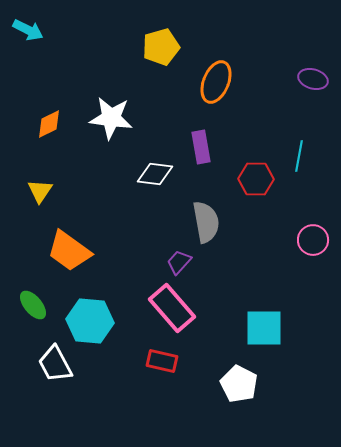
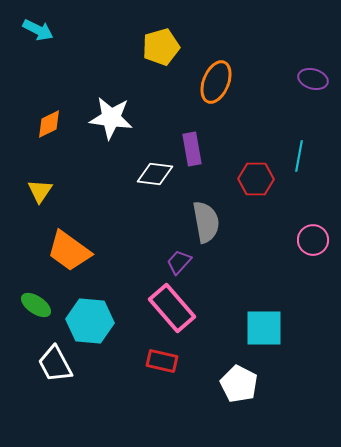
cyan arrow: moved 10 px right
purple rectangle: moved 9 px left, 2 px down
green ellipse: moved 3 px right; rotated 16 degrees counterclockwise
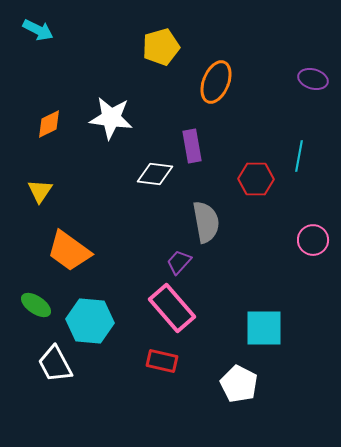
purple rectangle: moved 3 px up
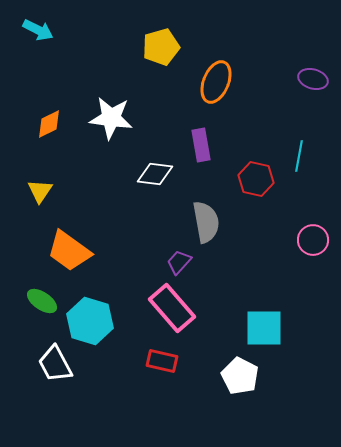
purple rectangle: moved 9 px right, 1 px up
red hexagon: rotated 12 degrees clockwise
green ellipse: moved 6 px right, 4 px up
cyan hexagon: rotated 12 degrees clockwise
white pentagon: moved 1 px right, 8 px up
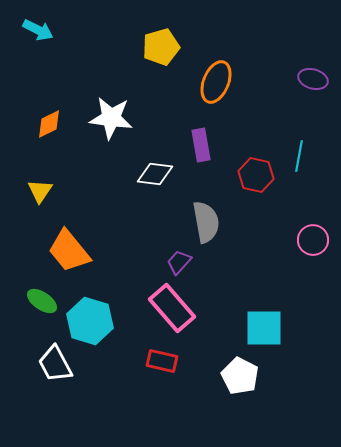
red hexagon: moved 4 px up
orange trapezoid: rotated 15 degrees clockwise
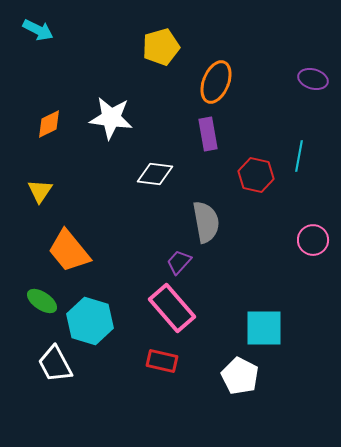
purple rectangle: moved 7 px right, 11 px up
